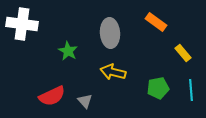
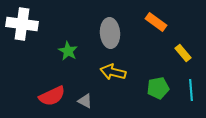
gray triangle: rotated 21 degrees counterclockwise
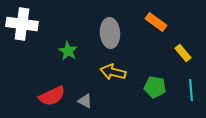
green pentagon: moved 3 px left, 1 px up; rotated 20 degrees clockwise
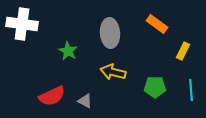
orange rectangle: moved 1 px right, 2 px down
yellow rectangle: moved 2 px up; rotated 66 degrees clockwise
green pentagon: rotated 10 degrees counterclockwise
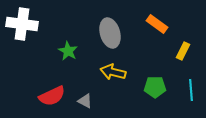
gray ellipse: rotated 12 degrees counterclockwise
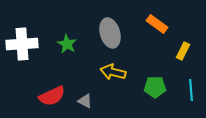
white cross: moved 20 px down; rotated 12 degrees counterclockwise
green star: moved 1 px left, 7 px up
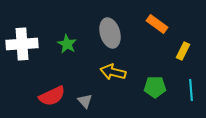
gray triangle: rotated 21 degrees clockwise
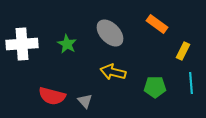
gray ellipse: rotated 28 degrees counterclockwise
cyan line: moved 7 px up
red semicircle: rotated 40 degrees clockwise
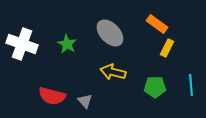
white cross: rotated 24 degrees clockwise
yellow rectangle: moved 16 px left, 3 px up
cyan line: moved 2 px down
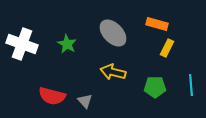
orange rectangle: rotated 20 degrees counterclockwise
gray ellipse: moved 3 px right
